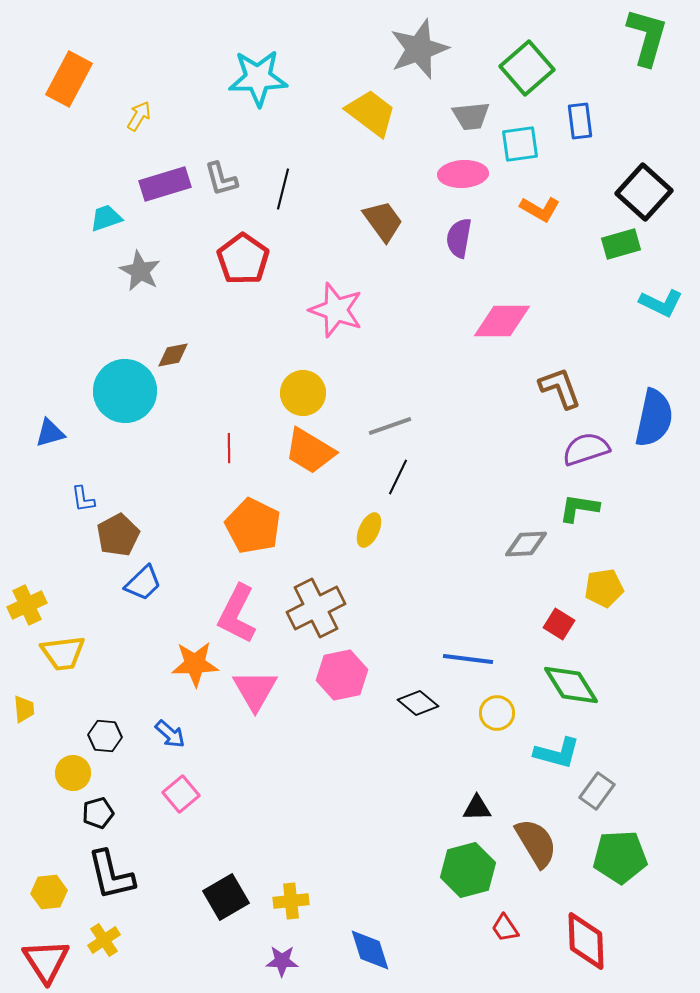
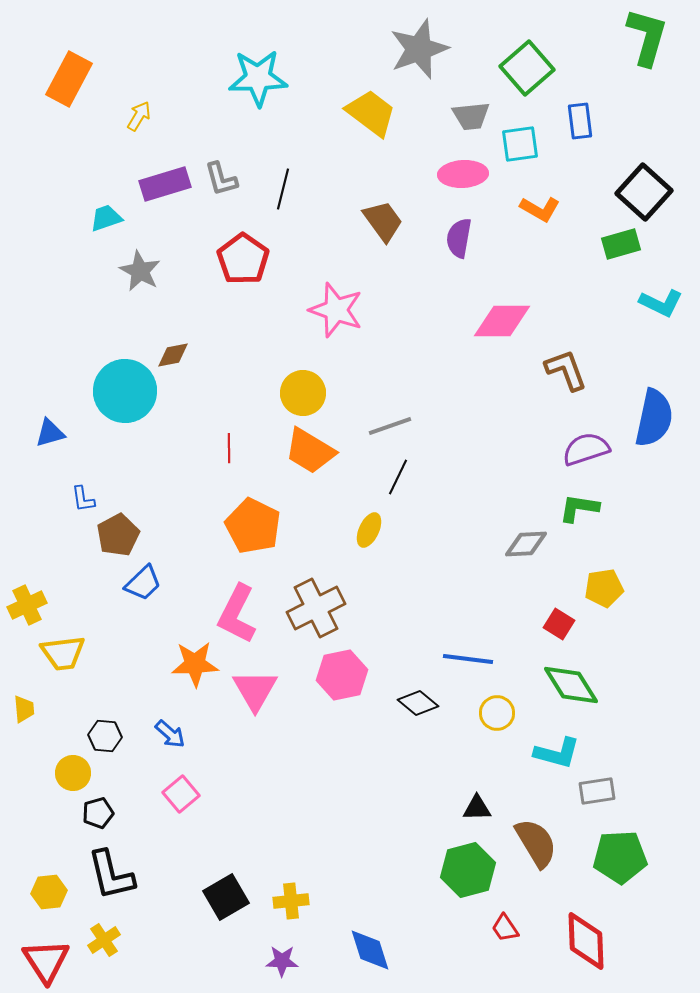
brown L-shape at (560, 388): moved 6 px right, 18 px up
gray rectangle at (597, 791): rotated 45 degrees clockwise
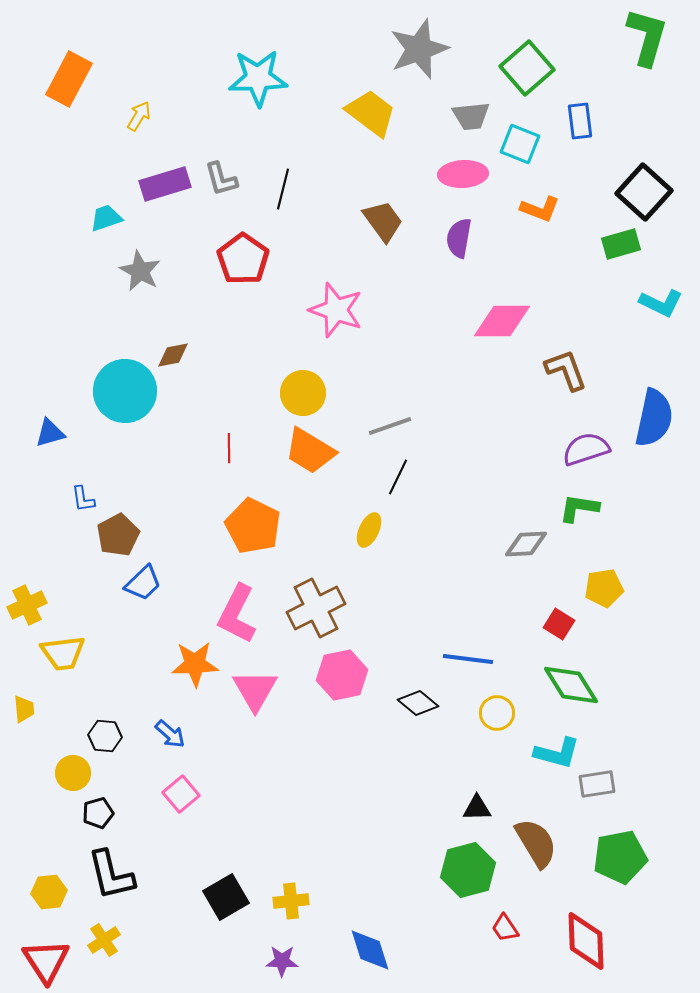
cyan square at (520, 144): rotated 30 degrees clockwise
orange L-shape at (540, 209): rotated 9 degrees counterclockwise
gray rectangle at (597, 791): moved 7 px up
green pentagon at (620, 857): rotated 8 degrees counterclockwise
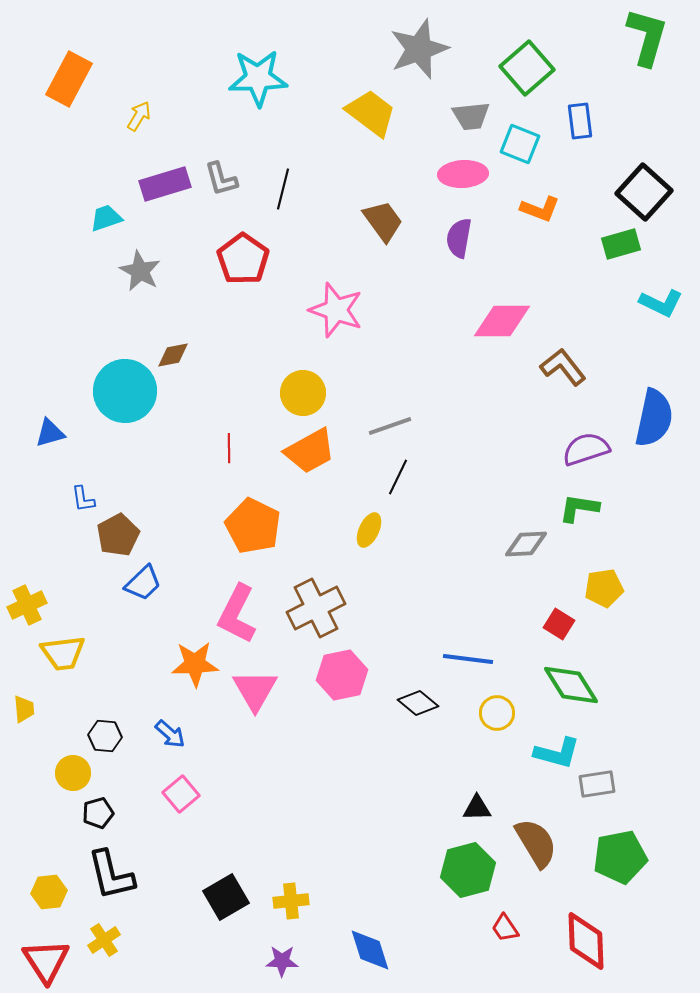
brown L-shape at (566, 370): moved 3 px left, 3 px up; rotated 18 degrees counterclockwise
orange trapezoid at (310, 451): rotated 60 degrees counterclockwise
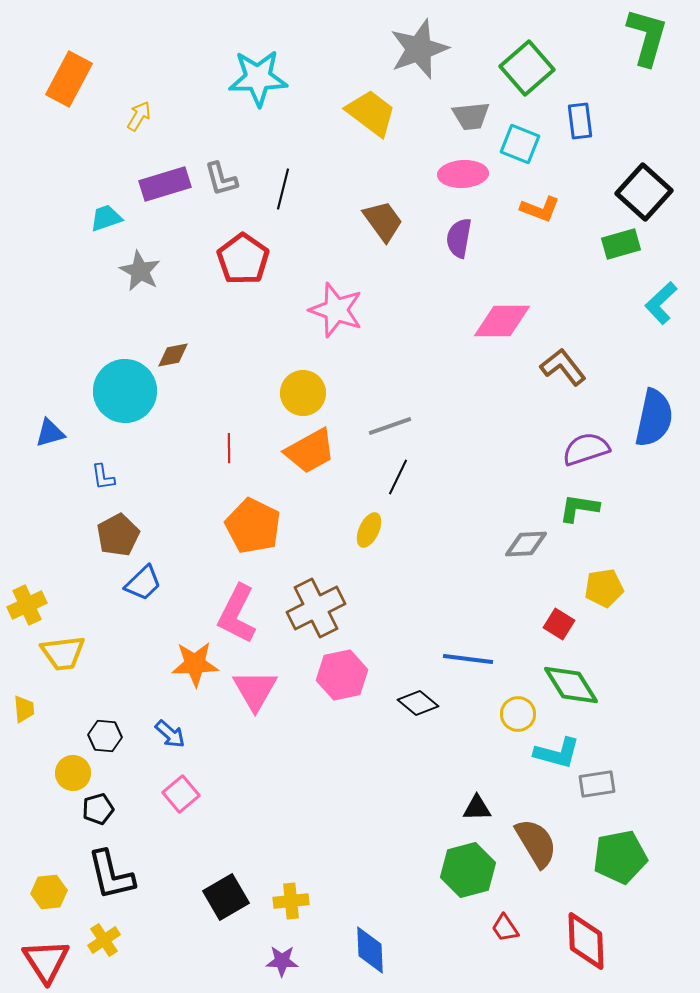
cyan L-shape at (661, 303): rotated 111 degrees clockwise
blue L-shape at (83, 499): moved 20 px right, 22 px up
yellow circle at (497, 713): moved 21 px right, 1 px down
black pentagon at (98, 813): moved 4 px up
blue diamond at (370, 950): rotated 15 degrees clockwise
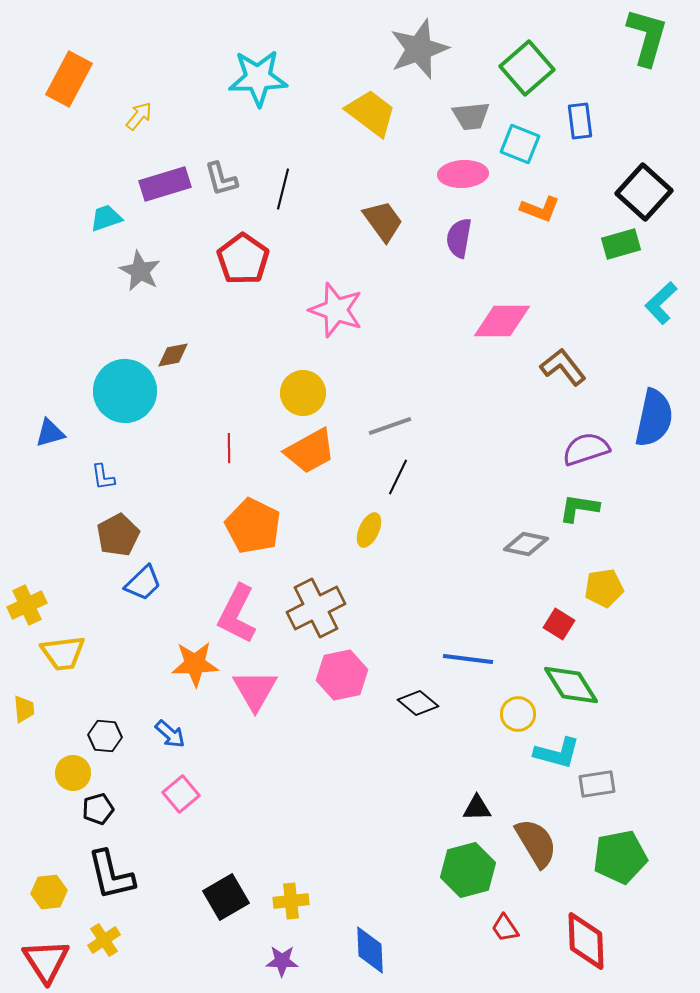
yellow arrow at (139, 116): rotated 8 degrees clockwise
gray diamond at (526, 544): rotated 15 degrees clockwise
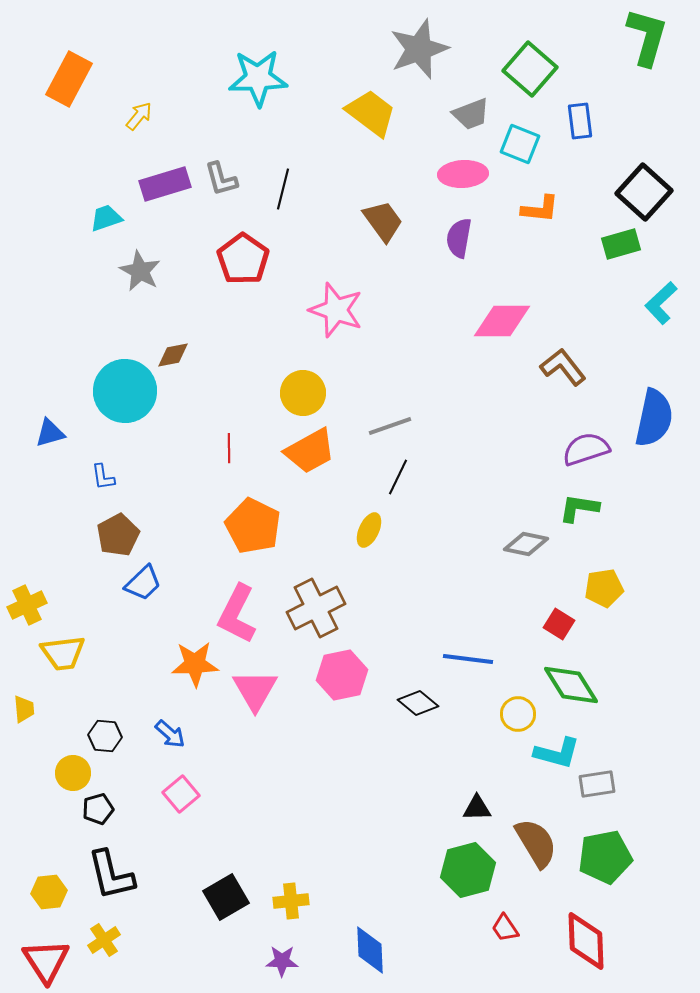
green square at (527, 68): moved 3 px right, 1 px down; rotated 8 degrees counterclockwise
gray trapezoid at (471, 116): moved 2 px up; rotated 15 degrees counterclockwise
orange L-shape at (540, 209): rotated 15 degrees counterclockwise
green pentagon at (620, 857): moved 15 px left
